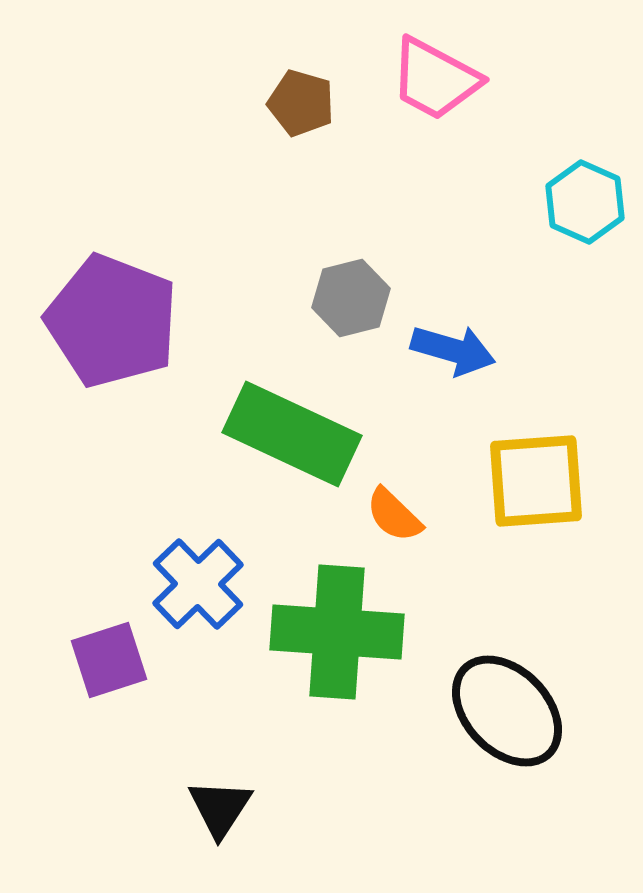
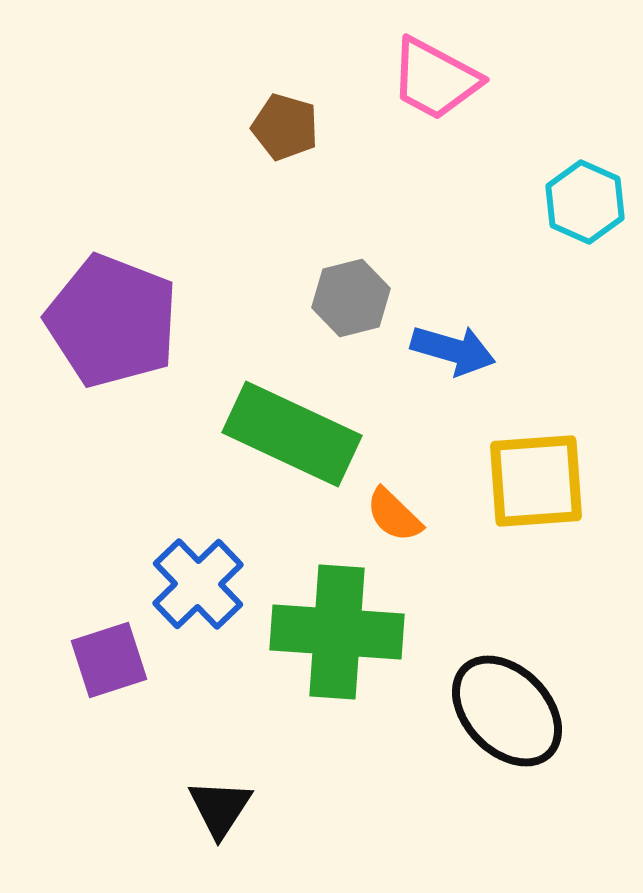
brown pentagon: moved 16 px left, 24 px down
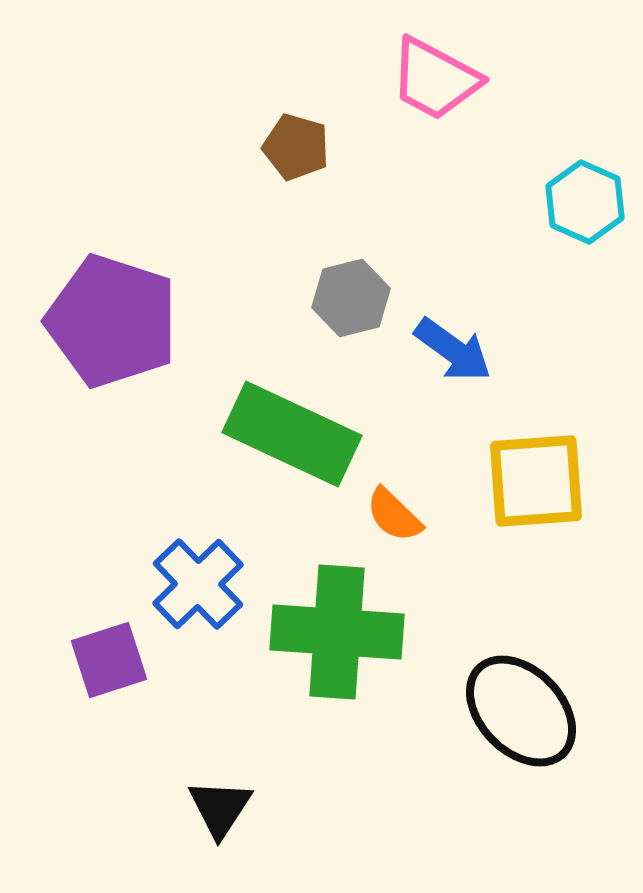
brown pentagon: moved 11 px right, 20 px down
purple pentagon: rotated 3 degrees counterclockwise
blue arrow: rotated 20 degrees clockwise
black ellipse: moved 14 px right
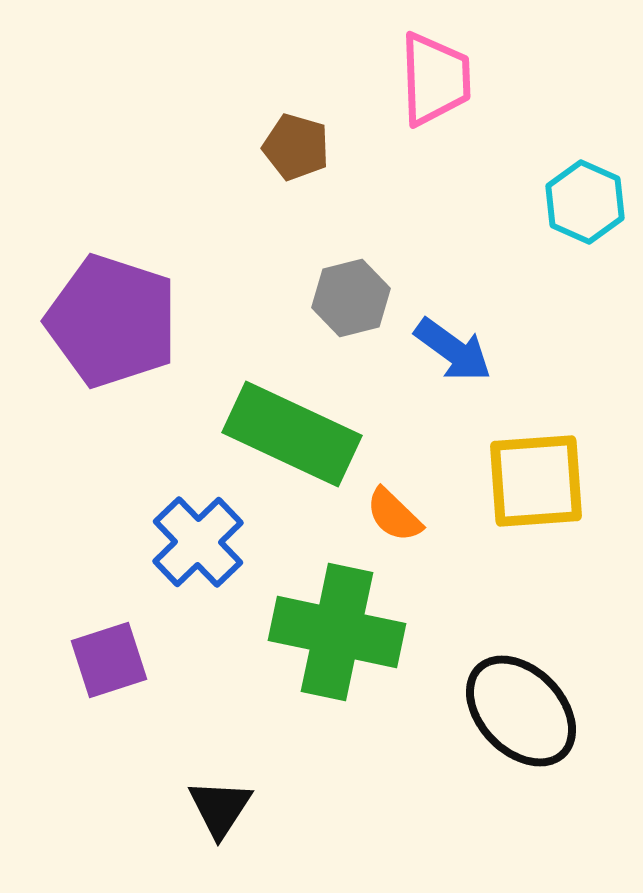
pink trapezoid: rotated 120 degrees counterclockwise
blue cross: moved 42 px up
green cross: rotated 8 degrees clockwise
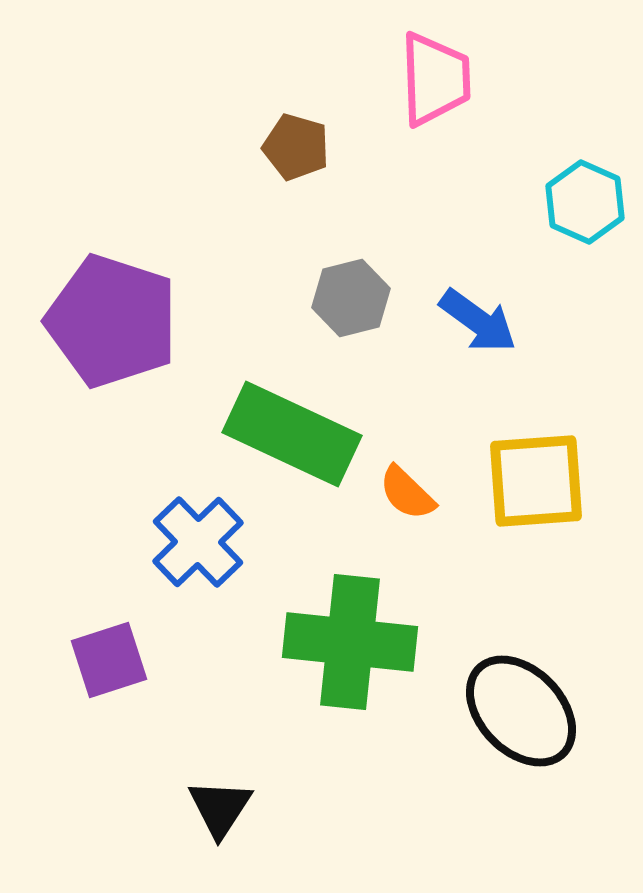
blue arrow: moved 25 px right, 29 px up
orange semicircle: moved 13 px right, 22 px up
green cross: moved 13 px right, 10 px down; rotated 6 degrees counterclockwise
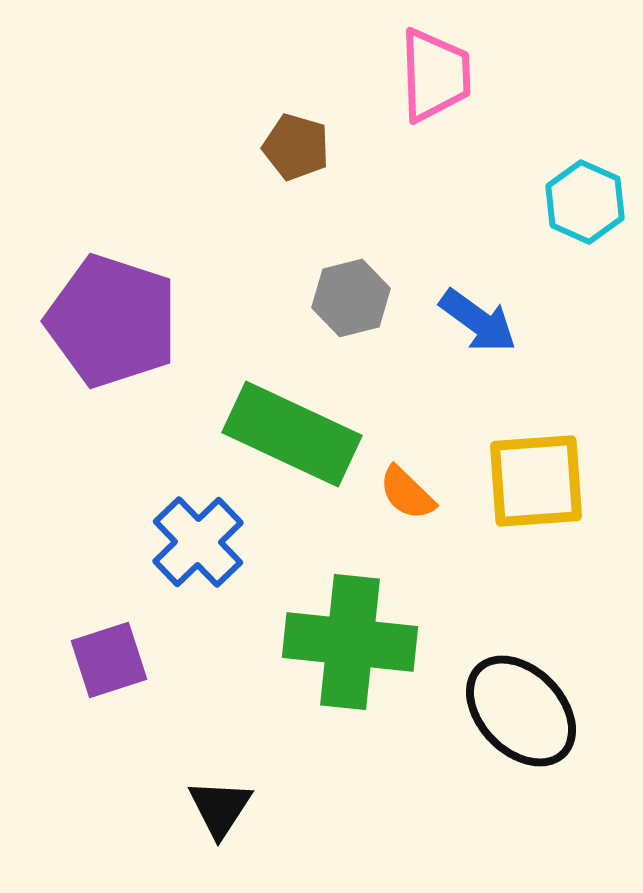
pink trapezoid: moved 4 px up
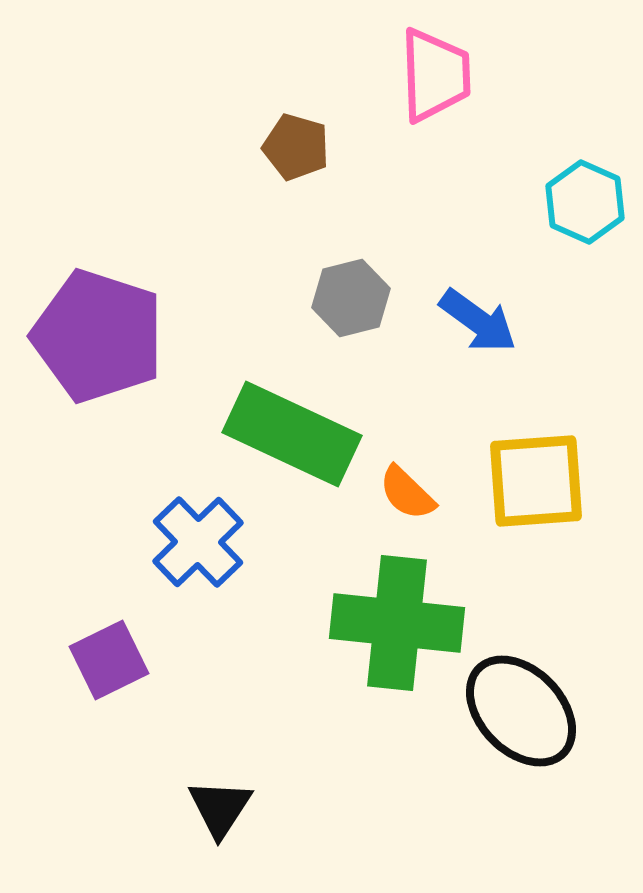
purple pentagon: moved 14 px left, 15 px down
green cross: moved 47 px right, 19 px up
purple square: rotated 8 degrees counterclockwise
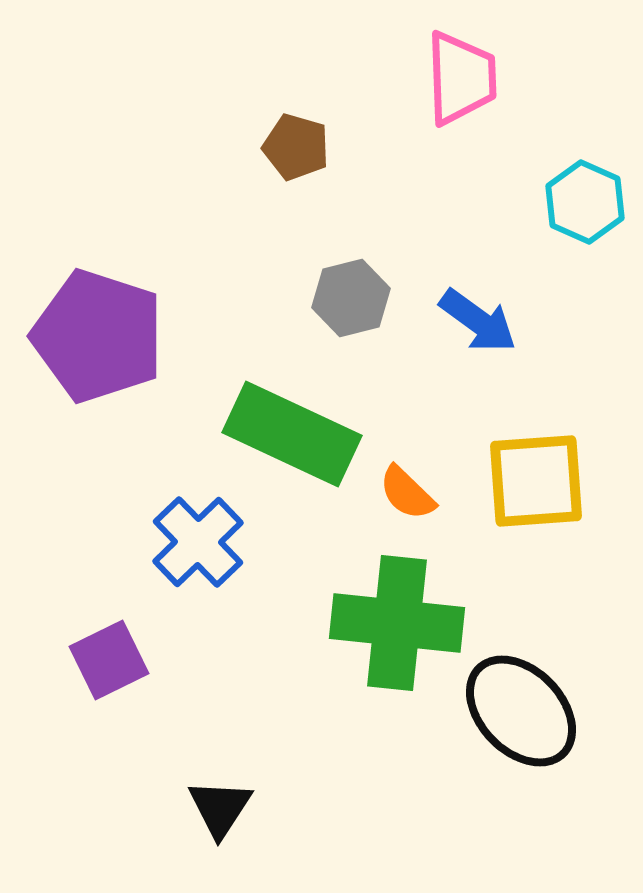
pink trapezoid: moved 26 px right, 3 px down
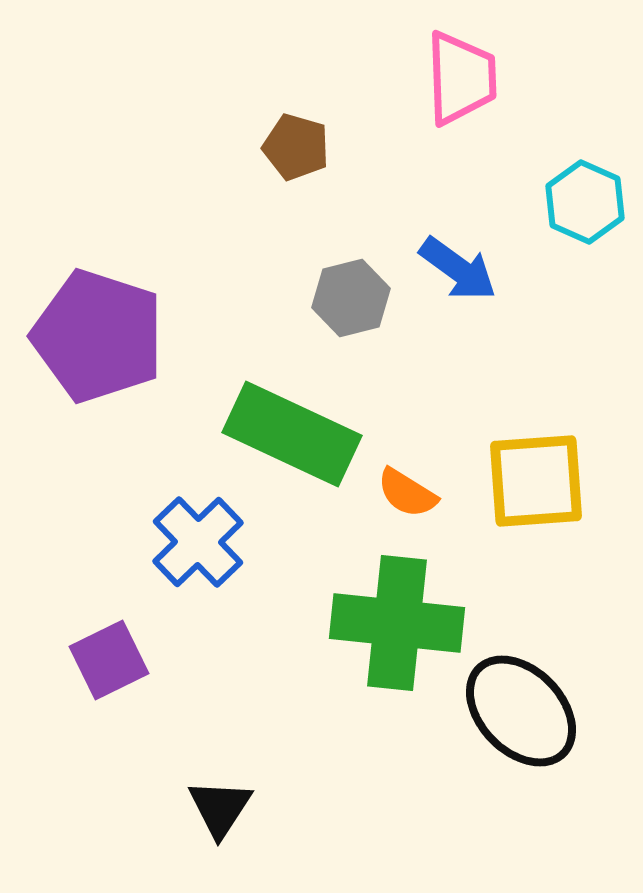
blue arrow: moved 20 px left, 52 px up
orange semicircle: rotated 12 degrees counterclockwise
